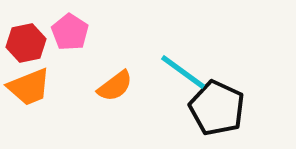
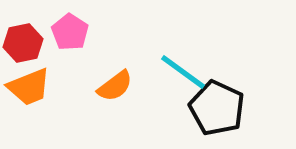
red hexagon: moved 3 px left
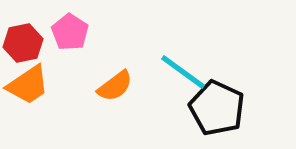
orange trapezoid: moved 1 px left, 2 px up; rotated 12 degrees counterclockwise
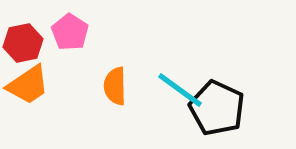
cyan line: moved 3 px left, 18 px down
orange semicircle: rotated 126 degrees clockwise
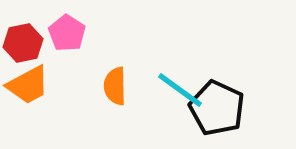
pink pentagon: moved 3 px left, 1 px down
orange trapezoid: rotated 6 degrees clockwise
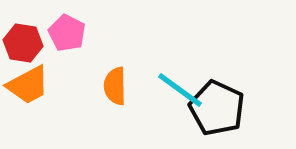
pink pentagon: rotated 6 degrees counterclockwise
red hexagon: rotated 21 degrees clockwise
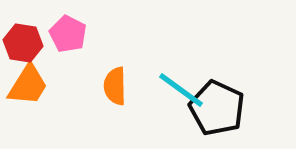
pink pentagon: moved 1 px right, 1 px down
orange trapezoid: rotated 30 degrees counterclockwise
cyan line: moved 1 px right
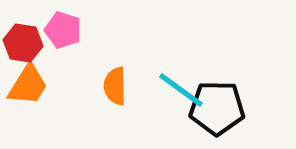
pink pentagon: moved 5 px left, 4 px up; rotated 9 degrees counterclockwise
black pentagon: rotated 24 degrees counterclockwise
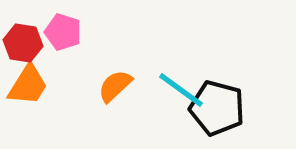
pink pentagon: moved 2 px down
orange semicircle: rotated 48 degrees clockwise
black pentagon: rotated 14 degrees clockwise
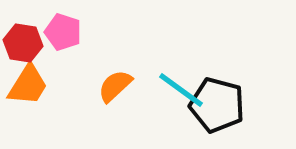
black pentagon: moved 3 px up
